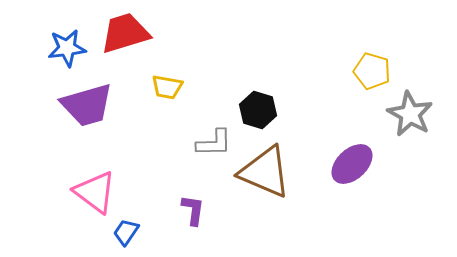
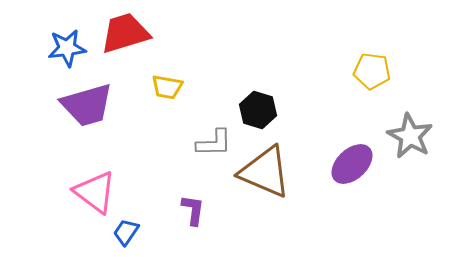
yellow pentagon: rotated 9 degrees counterclockwise
gray star: moved 22 px down
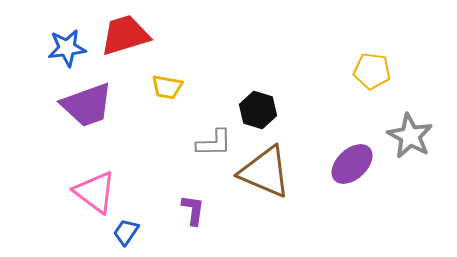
red trapezoid: moved 2 px down
purple trapezoid: rotated 4 degrees counterclockwise
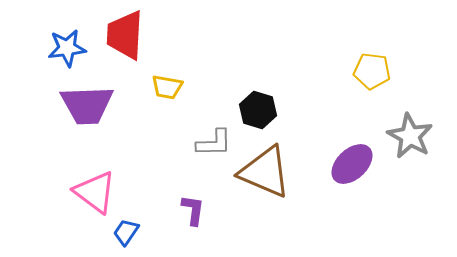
red trapezoid: rotated 70 degrees counterclockwise
purple trapezoid: rotated 18 degrees clockwise
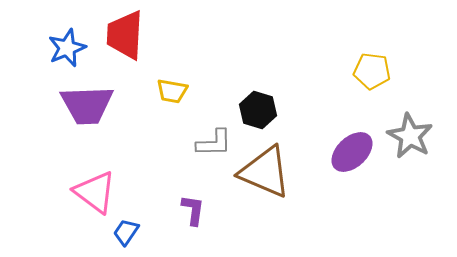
blue star: rotated 15 degrees counterclockwise
yellow trapezoid: moved 5 px right, 4 px down
purple ellipse: moved 12 px up
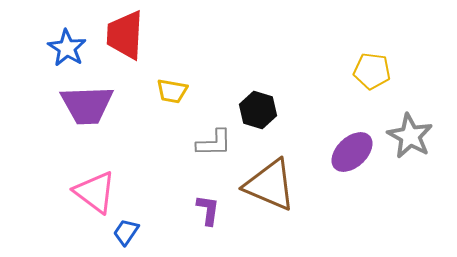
blue star: rotated 18 degrees counterclockwise
brown triangle: moved 5 px right, 13 px down
purple L-shape: moved 15 px right
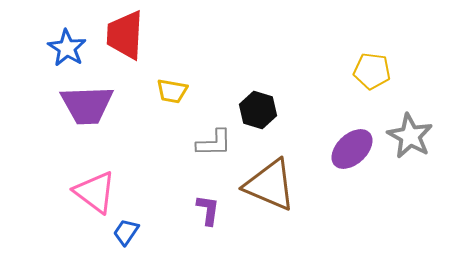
purple ellipse: moved 3 px up
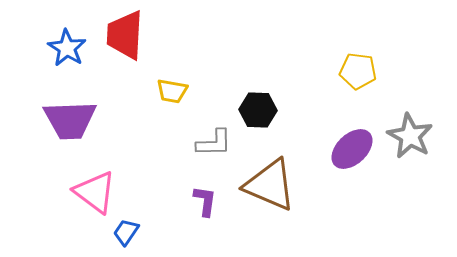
yellow pentagon: moved 14 px left
purple trapezoid: moved 17 px left, 15 px down
black hexagon: rotated 15 degrees counterclockwise
purple L-shape: moved 3 px left, 9 px up
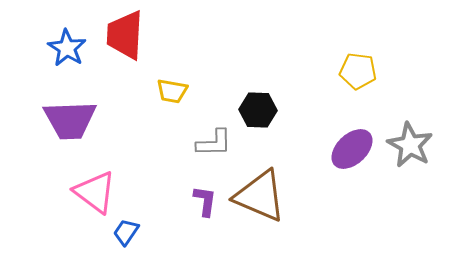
gray star: moved 9 px down
brown triangle: moved 10 px left, 11 px down
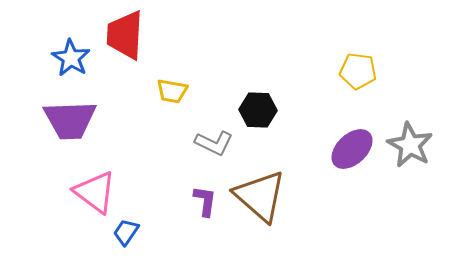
blue star: moved 4 px right, 10 px down
gray L-shape: rotated 27 degrees clockwise
brown triangle: rotated 18 degrees clockwise
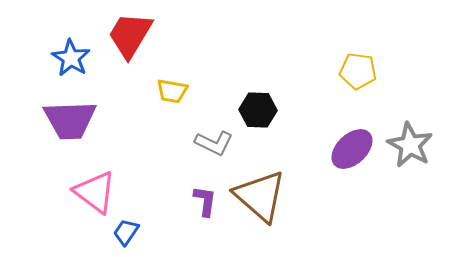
red trapezoid: moved 5 px right; rotated 28 degrees clockwise
